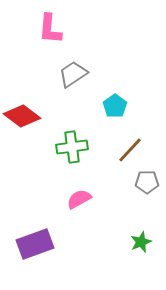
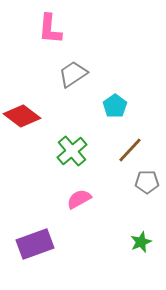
green cross: moved 4 px down; rotated 32 degrees counterclockwise
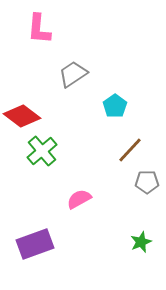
pink L-shape: moved 11 px left
green cross: moved 30 px left
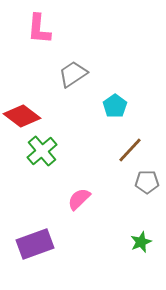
pink semicircle: rotated 15 degrees counterclockwise
